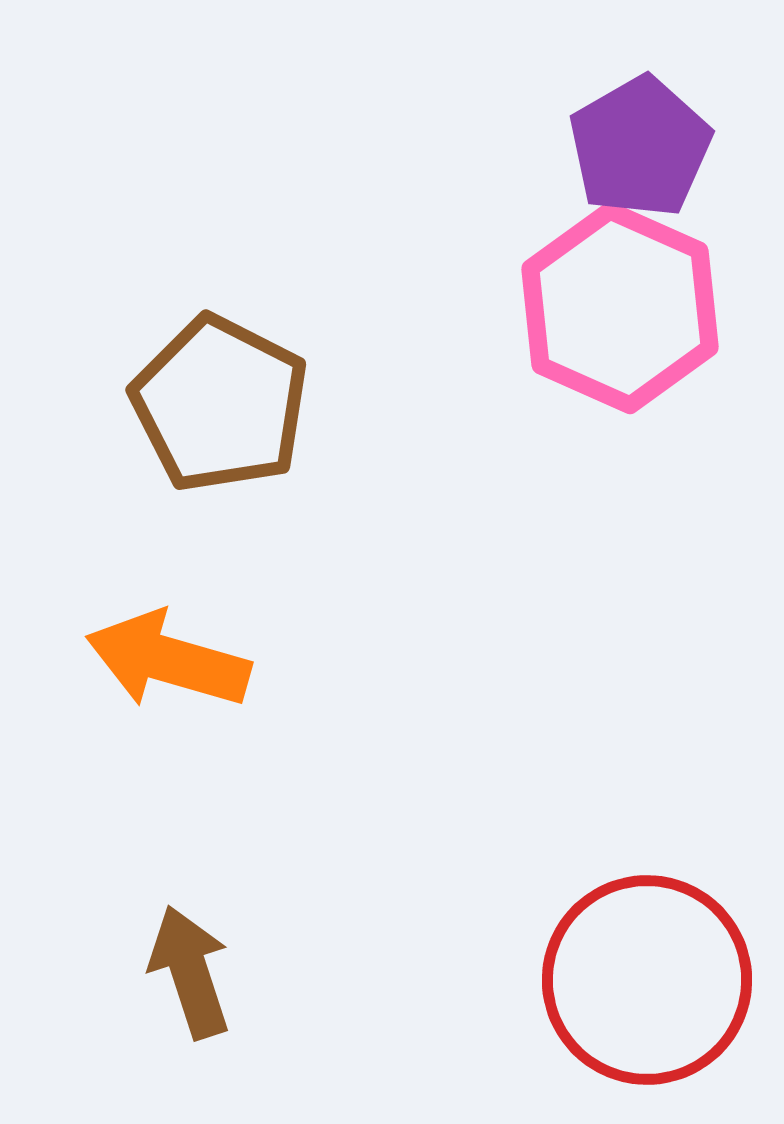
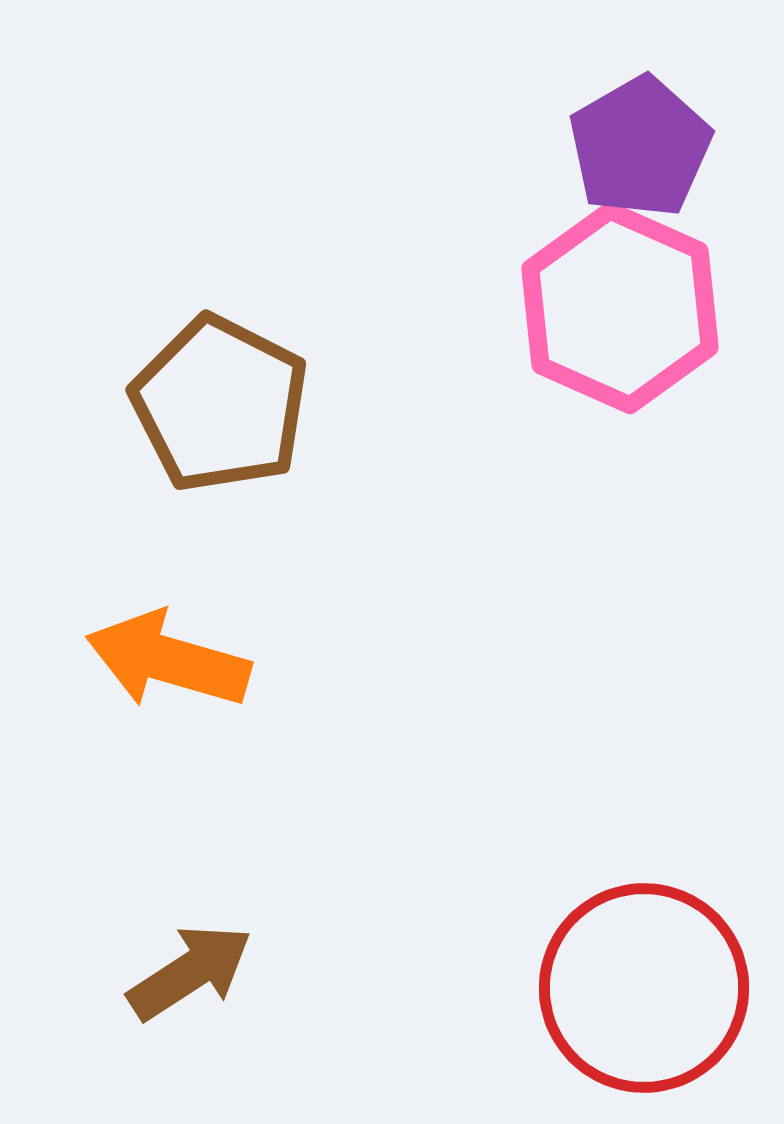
brown arrow: rotated 75 degrees clockwise
red circle: moved 3 px left, 8 px down
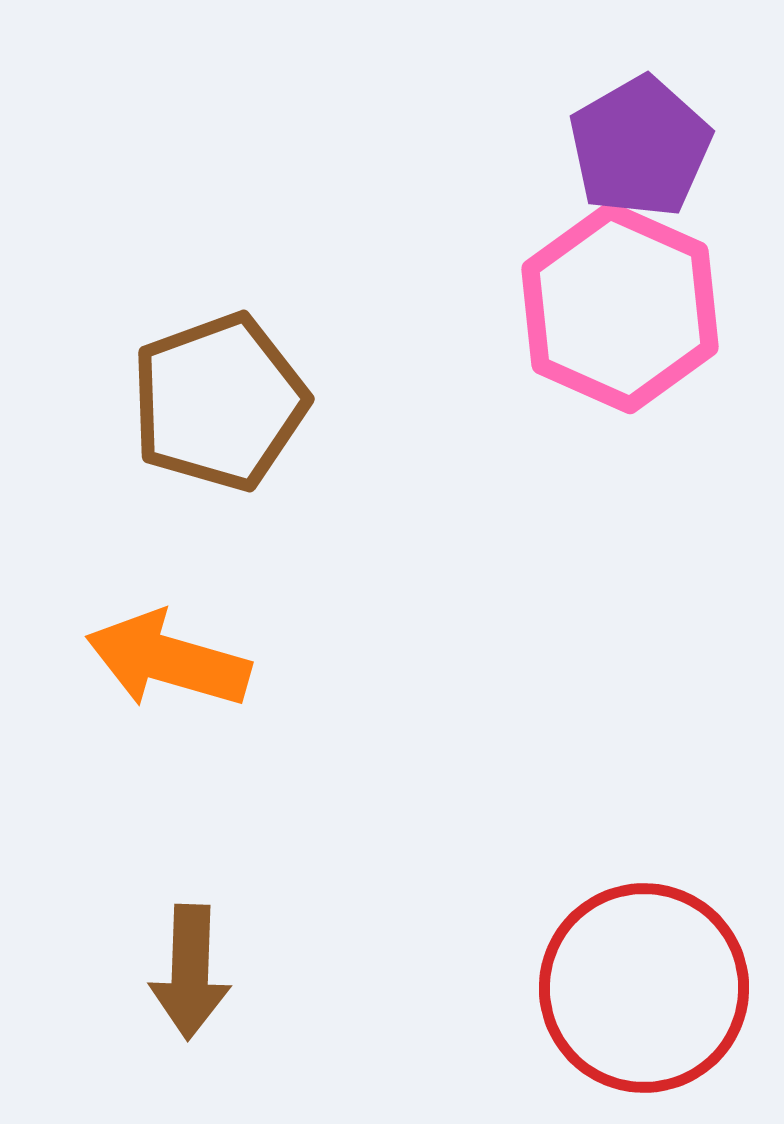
brown pentagon: moved 1 px left, 2 px up; rotated 25 degrees clockwise
brown arrow: rotated 125 degrees clockwise
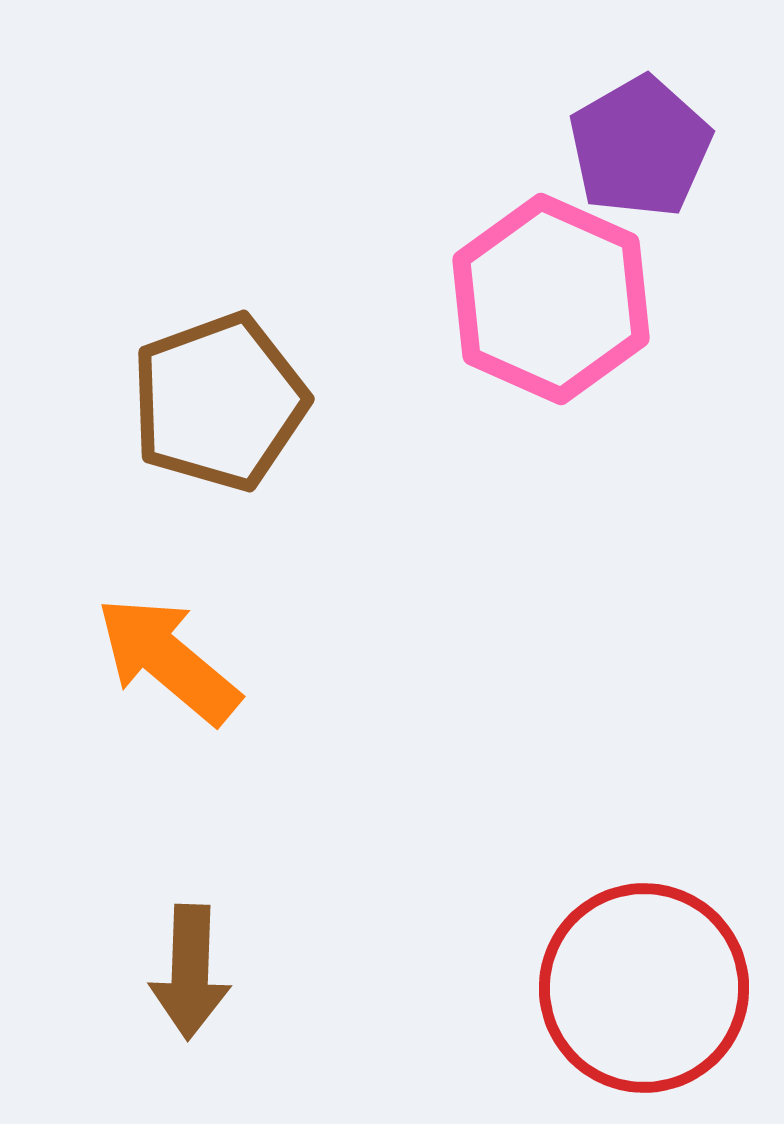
pink hexagon: moved 69 px left, 9 px up
orange arrow: rotated 24 degrees clockwise
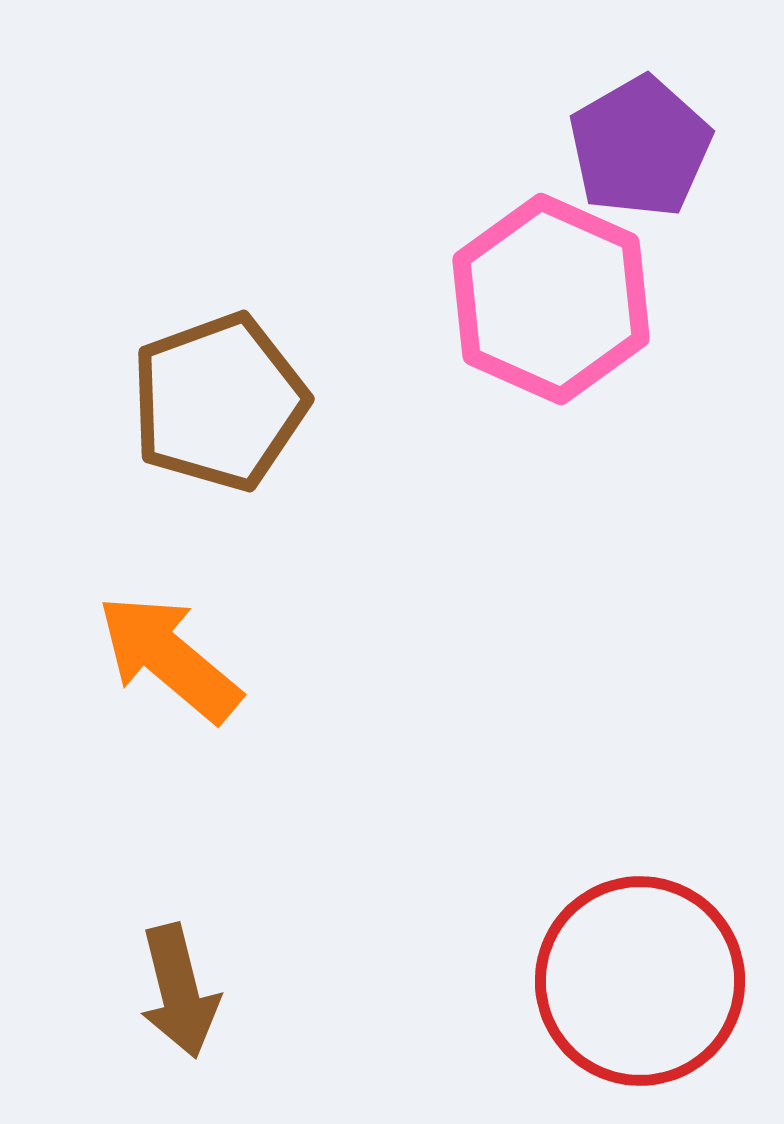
orange arrow: moved 1 px right, 2 px up
brown arrow: moved 11 px left, 19 px down; rotated 16 degrees counterclockwise
red circle: moved 4 px left, 7 px up
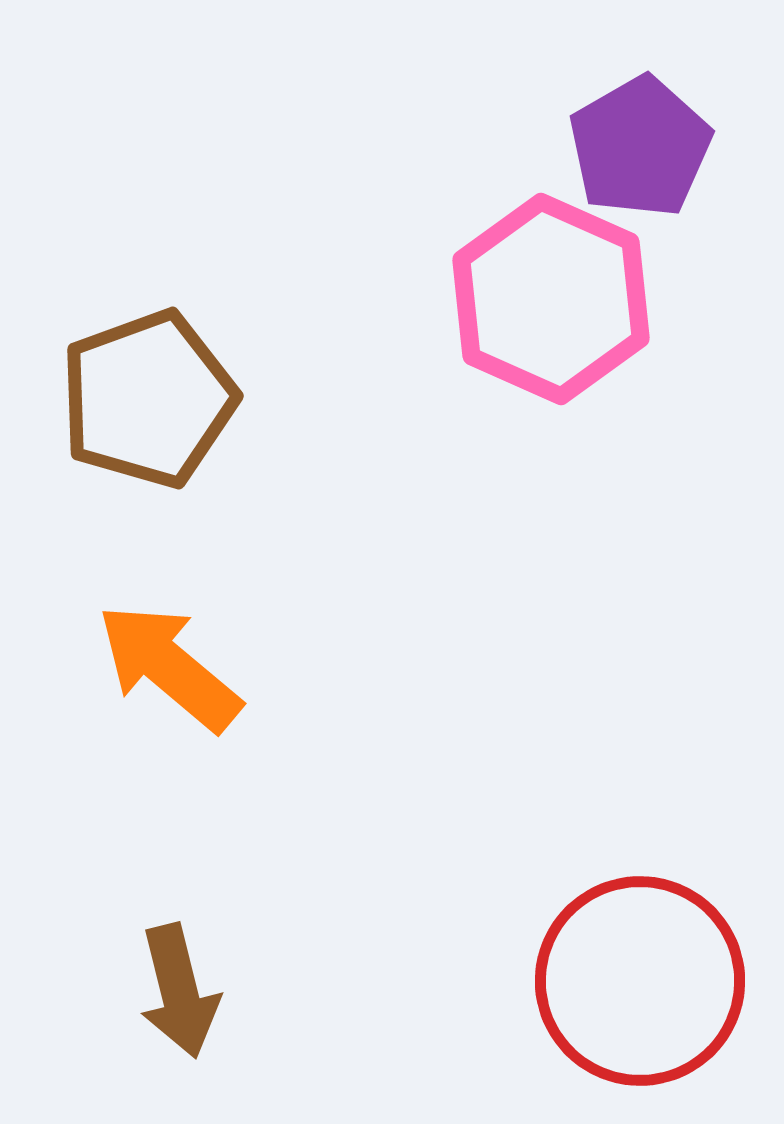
brown pentagon: moved 71 px left, 3 px up
orange arrow: moved 9 px down
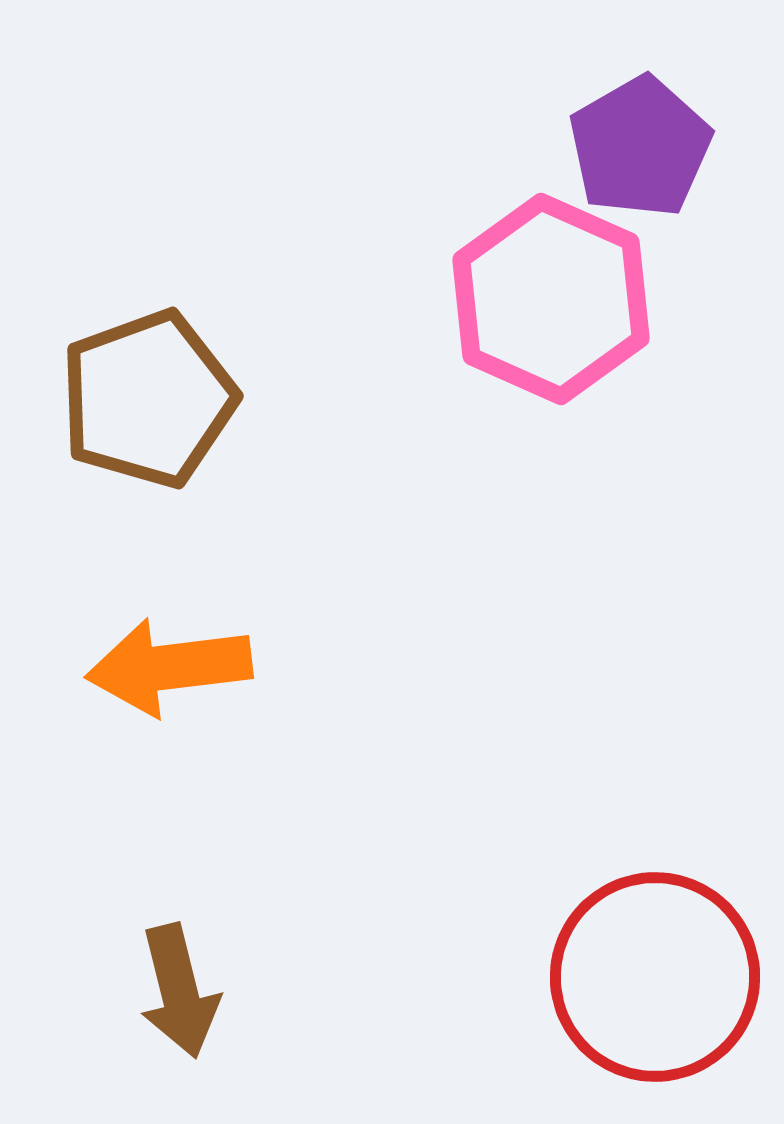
orange arrow: rotated 47 degrees counterclockwise
red circle: moved 15 px right, 4 px up
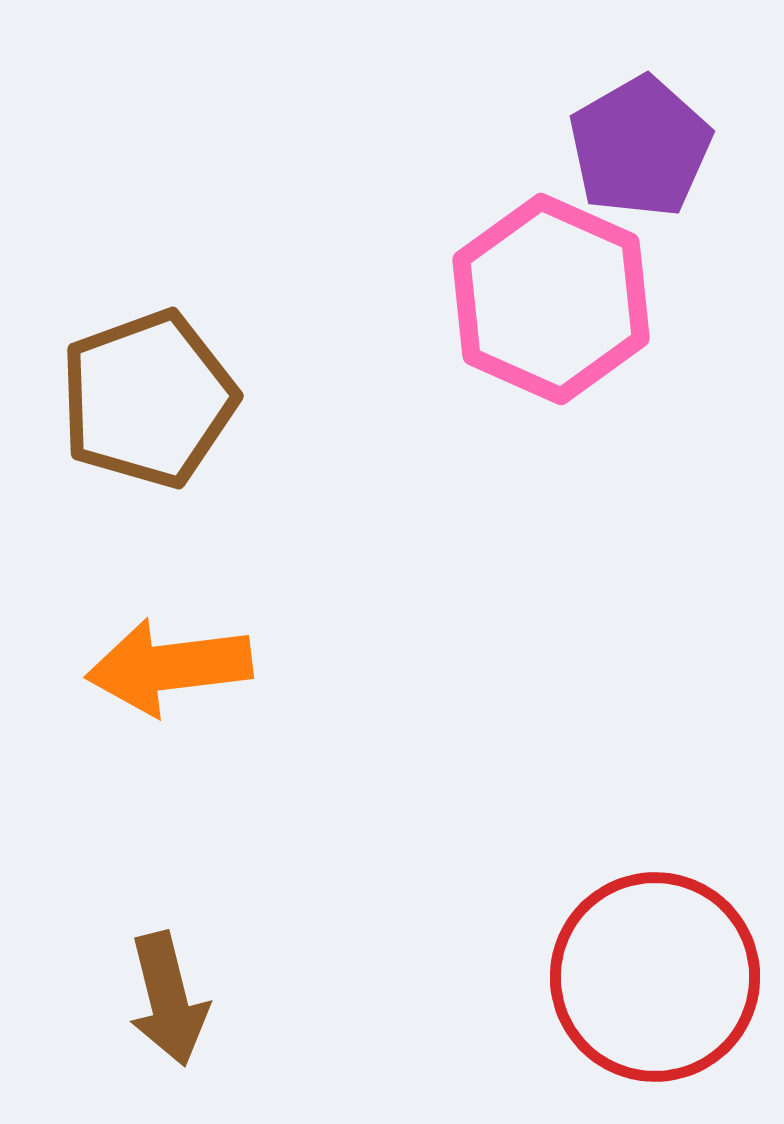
brown arrow: moved 11 px left, 8 px down
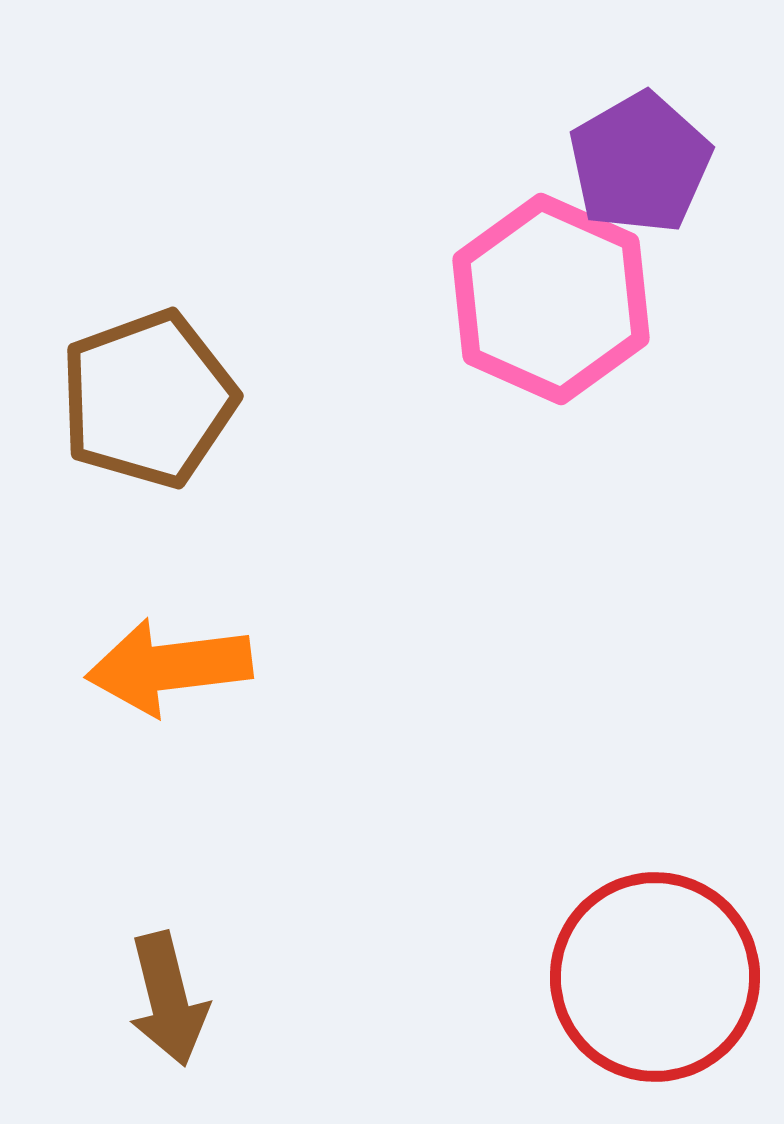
purple pentagon: moved 16 px down
